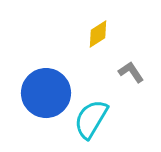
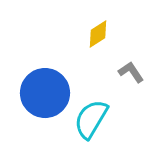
blue circle: moved 1 px left
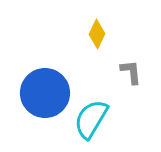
yellow diamond: moved 1 px left; rotated 32 degrees counterclockwise
gray L-shape: rotated 28 degrees clockwise
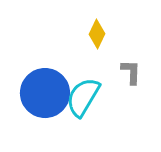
gray L-shape: rotated 8 degrees clockwise
cyan semicircle: moved 8 px left, 22 px up
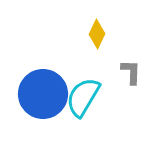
blue circle: moved 2 px left, 1 px down
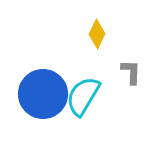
cyan semicircle: moved 1 px up
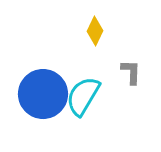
yellow diamond: moved 2 px left, 3 px up
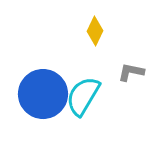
gray L-shape: rotated 80 degrees counterclockwise
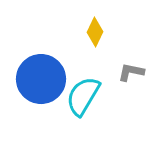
yellow diamond: moved 1 px down
blue circle: moved 2 px left, 15 px up
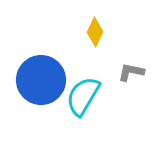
blue circle: moved 1 px down
